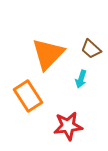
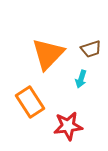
brown trapezoid: rotated 60 degrees counterclockwise
orange rectangle: moved 2 px right, 6 px down
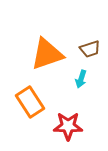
brown trapezoid: moved 1 px left
orange triangle: moved 1 px left; rotated 27 degrees clockwise
red star: rotated 8 degrees clockwise
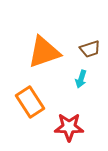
orange triangle: moved 3 px left, 2 px up
red star: moved 1 px right, 1 px down
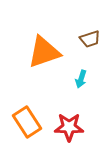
brown trapezoid: moved 10 px up
orange rectangle: moved 3 px left, 20 px down
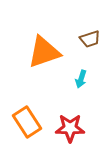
red star: moved 1 px right, 1 px down
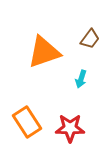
brown trapezoid: rotated 35 degrees counterclockwise
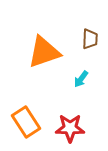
brown trapezoid: rotated 35 degrees counterclockwise
cyan arrow: rotated 18 degrees clockwise
orange rectangle: moved 1 px left
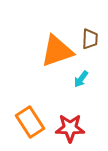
orange triangle: moved 13 px right, 1 px up
orange rectangle: moved 4 px right
